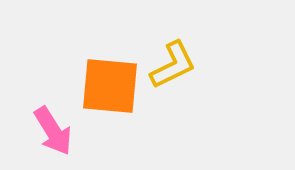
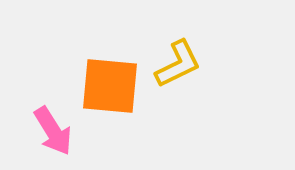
yellow L-shape: moved 5 px right, 1 px up
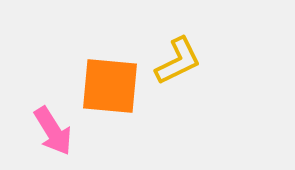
yellow L-shape: moved 3 px up
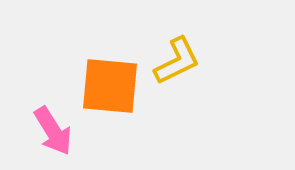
yellow L-shape: moved 1 px left
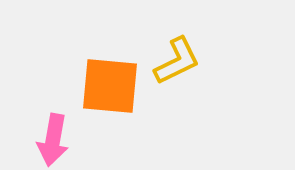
pink arrow: moved 9 px down; rotated 42 degrees clockwise
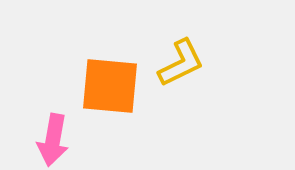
yellow L-shape: moved 4 px right, 2 px down
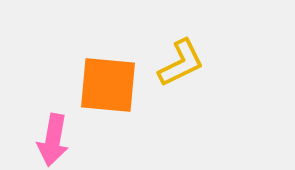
orange square: moved 2 px left, 1 px up
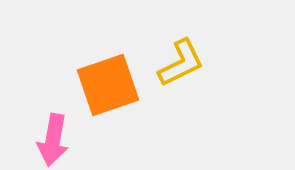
orange square: rotated 24 degrees counterclockwise
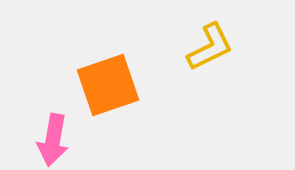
yellow L-shape: moved 29 px right, 16 px up
